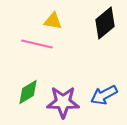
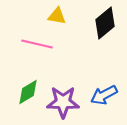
yellow triangle: moved 4 px right, 5 px up
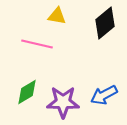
green diamond: moved 1 px left
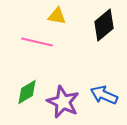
black diamond: moved 1 px left, 2 px down
pink line: moved 2 px up
blue arrow: rotated 52 degrees clockwise
purple star: rotated 24 degrees clockwise
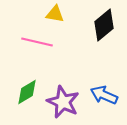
yellow triangle: moved 2 px left, 2 px up
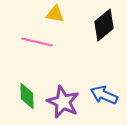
green diamond: moved 4 px down; rotated 60 degrees counterclockwise
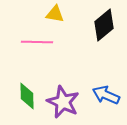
pink line: rotated 12 degrees counterclockwise
blue arrow: moved 2 px right
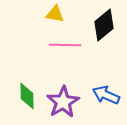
pink line: moved 28 px right, 3 px down
purple star: rotated 16 degrees clockwise
